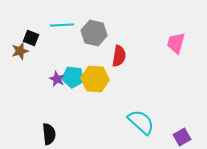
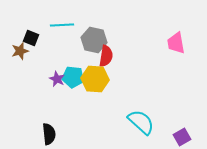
gray hexagon: moved 7 px down
pink trapezoid: rotated 25 degrees counterclockwise
red semicircle: moved 13 px left
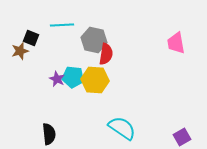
red semicircle: moved 2 px up
yellow hexagon: moved 1 px down
cyan semicircle: moved 19 px left, 6 px down; rotated 8 degrees counterclockwise
